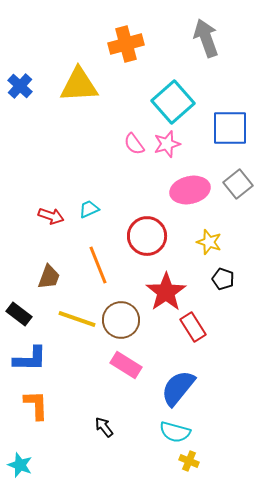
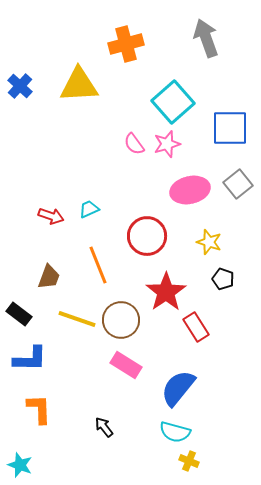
red rectangle: moved 3 px right
orange L-shape: moved 3 px right, 4 px down
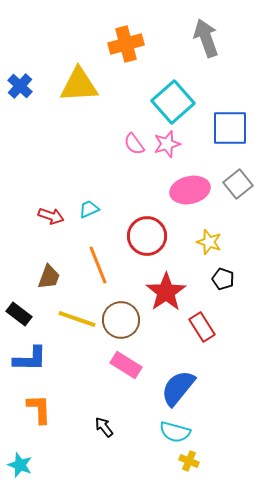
red rectangle: moved 6 px right
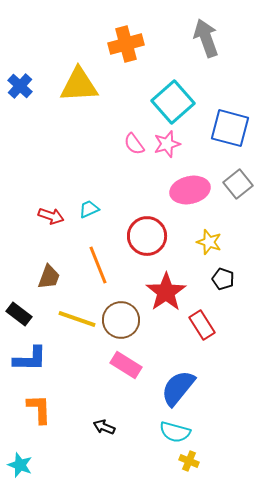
blue square: rotated 15 degrees clockwise
red rectangle: moved 2 px up
black arrow: rotated 30 degrees counterclockwise
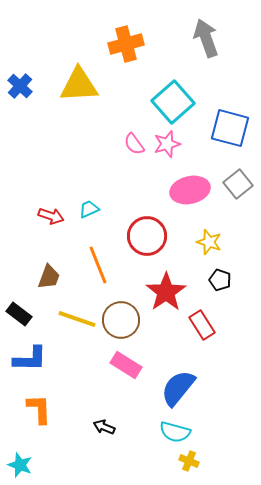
black pentagon: moved 3 px left, 1 px down
